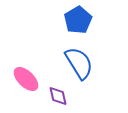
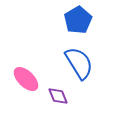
purple diamond: rotated 10 degrees counterclockwise
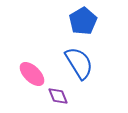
blue pentagon: moved 5 px right, 1 px down
pink ellipse: moved 6 px right, 5 px up
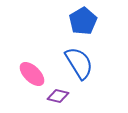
purple diamond: rotated 55 degrees counterclockwise
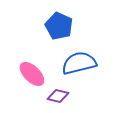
blue pentagon: moved 24 px left, 5 px down; rotated 16 degrees counterclockwise
blue semicircle: rotated 72 degrees counterclockwise
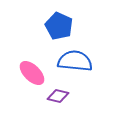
blue semicircle: moved 4 px left, 2 px up; rotated 20 degrees clockwise
pink ellipse: moved 1 px up
